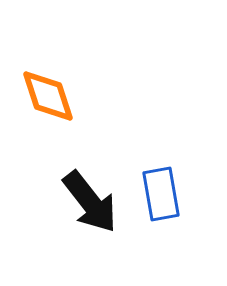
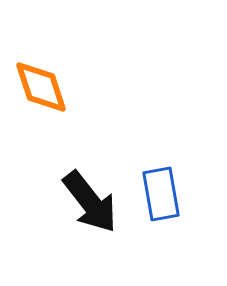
orange diamond: moved 7 px left, 9 px up
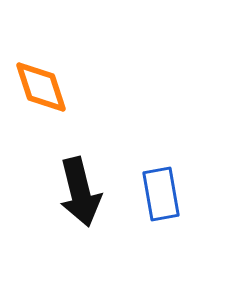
black arrow: moved 10 px left, 10 px up; rotated 24 degrees clockwise
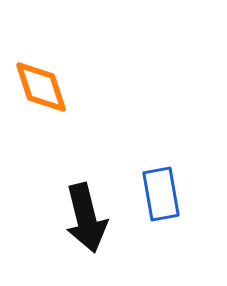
black arrow: moved 6 px right, 26 px down
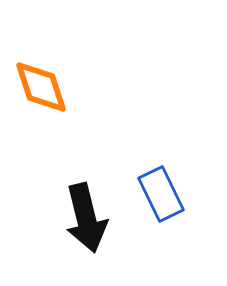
blue rectangle: rotated 16 degrees counterclockwise
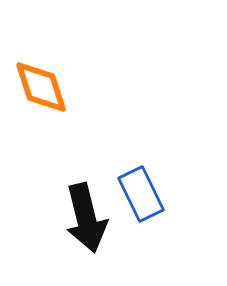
blue rectangle: moved 20 px left
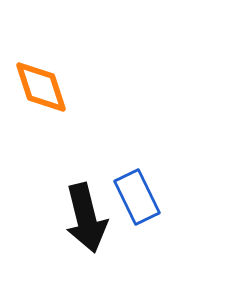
blue rectangle: moved 4 px left, 3 px down
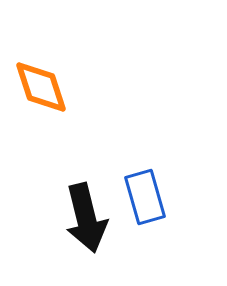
blue rectangle: moved 8 px right; rotated 10 degrees clockwise
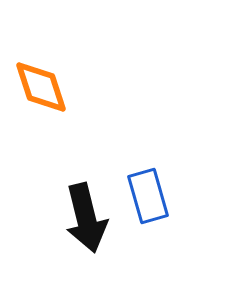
blue rectangle: moved 3 px right, 1 px up
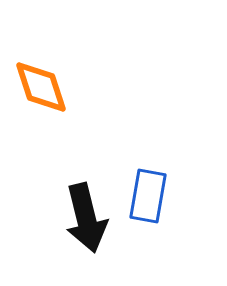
blue rectangle: rotated 26 degrees clockwise
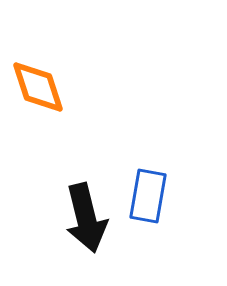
orange diamond: moved 3 px left
